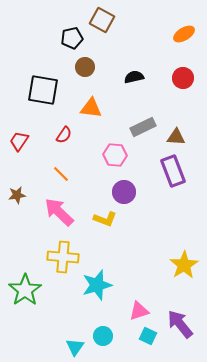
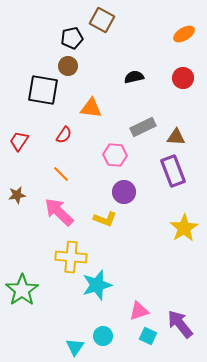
brown circle: moved 17 px left, 1 px up
yellow cross: moved 8 px right
yellow star: moved 37 px up
green star: moved 3 px left
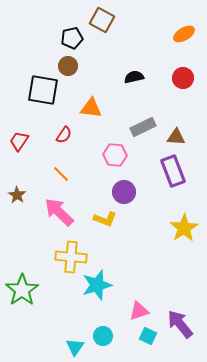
brown star: rotated 30 degrees counterclockwise
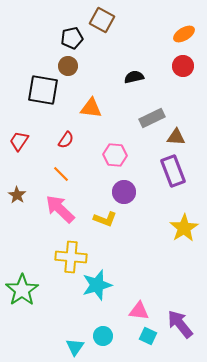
red circle: moved 12 px up
gray rectangle: moved 9 px right, 9 px up
red semicircle: moved 2 px right, 5 px down
pink arrow: moved 1 px right, 3 px up
pink triangle: rotated 25 degrees clockwise
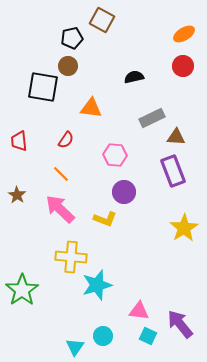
black square: moved 3 px up
red trapezoid: rotated 40 degrees counterclockwise
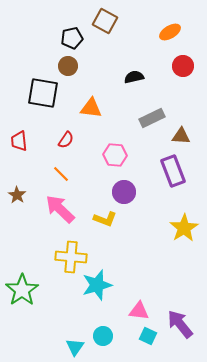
brown square: moved 3 px right, 1 px down
orange ellipse: moved 14 px left, 2 px up
black square: moved 6 px down
brown triangle: moved 5 px right, 1 px up
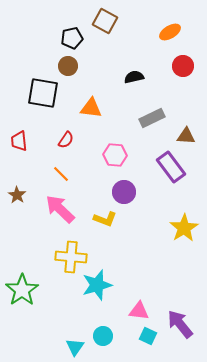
brown triangle: moved 5 px right
purple rectangle: moved 2 px left, 4 px up; rotated 16 degrees counterclockwise
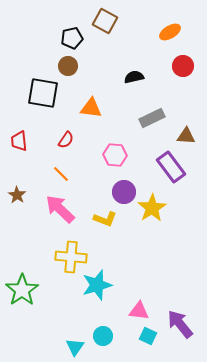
yellow star: moved 32 px left, 20 px up
